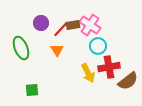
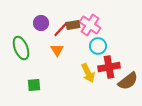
green square: moved 2 px right, 5 px up
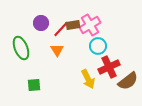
pink cross: rotated 25 degrees clockwise
red cross: rotated 15 degrees counterclockwise
yellow arrow: moved 6 px down
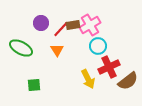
green ellipse: rotated 40 degrees counterclockwise
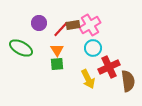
purple circle: moved 2 px left
cyan circle: moved 5 px left, 2 px down
brown semicircle: rotated 60 degrees counterclockwise
green square: moved 23 px right, 21 px up
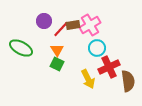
purple circle: moved 5 px right, 2 px up
cyan circle: moved 4 px right
green square: rotated 32 degrees clockwise
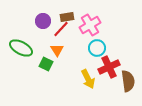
purple circle: moved 1 px left
brown rectangle: moved 6 px left, 8 px up
green square: moved 11 px left
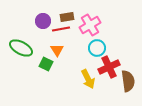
red line: rotated 36 degrees clockwise
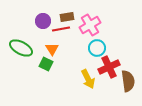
orange triangle: moved 5 px left, 1 px up
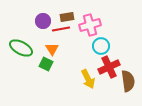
pink cross: rotated 15 degrees clockwise
cyan circle: moved 4 px right, 2 px up
